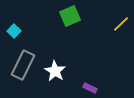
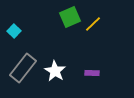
green square: moved 1 px down
yellow line: moved 28 px left
gray rectangle: moved 3 px down; rotated 12 degrees clockwise
purple rectangle: moved 2 px right, 15 px up; rotated 24 degrees counterclockwise
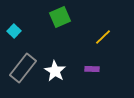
green square: moved 10 px left
yellow line: moved 10 px right, 13 px down
purple rectangle: moved 4 px up
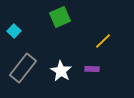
yellow line: moved 4 px down
white star: moved 6 px right
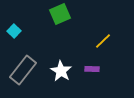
green square: moved 3 px up
gray rectangle: moved 2 px down
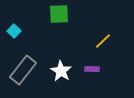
green square: moved 1 px left; rotated 20 degrees clockwise
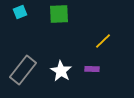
cyan square: moved 6 px right, 19 px up; rotated 24 degrees clockwise
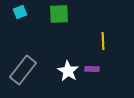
yellow line: rotated 48 degrees counterclockwise
white star: moved 7 px right
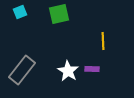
green square: rotated 10 degrees counterclockwise
gray rectangle: moved 1 px left
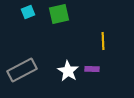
cyan square: moved 8 px right
gray rectangle: rotated 24 degrees clockwise
